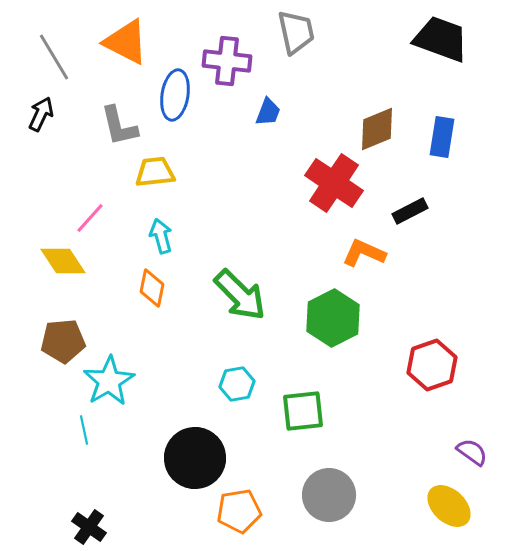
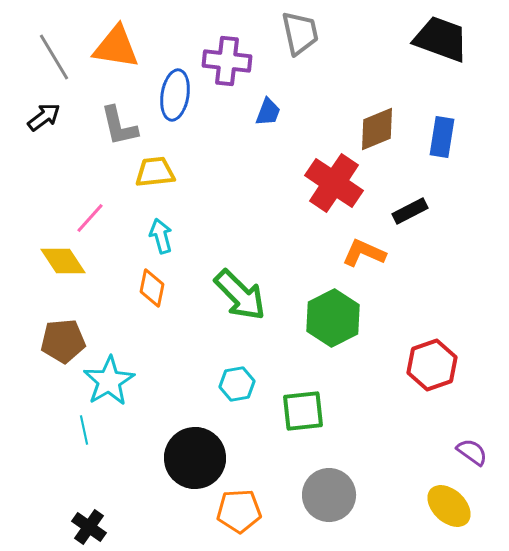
gray trapezoid: moved 4 px right, 1 px down
orange triangle: moved 10 px left, 5 px down; rotated 18 degrees counterclockwise
black arrow: moved 3 px right, 3 px down; rotated 28 degrees clockwise
orange pentagon: rotated 6 degrees clockwise
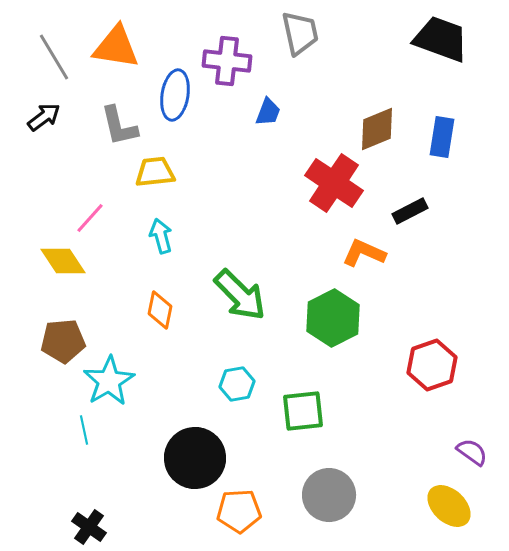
orange diamond: moved 8 px right, 22 px down
